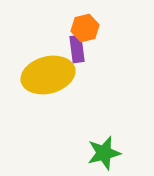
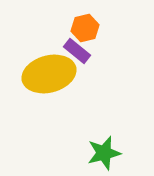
purple rectangle: moved 2 px down; rotated 44 degrees counterclockwise
yellow ellipse: moved 1 px right, 1 px up
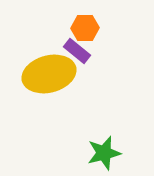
orange hexagon: rotated 12 degrees clockwise
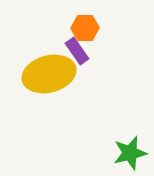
purple rectangle: rotated 16 degrees clockwise
green star: moved 26 px right
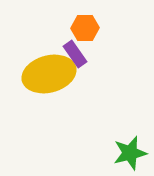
purple rectangle: moved 2 px left, 3 px down
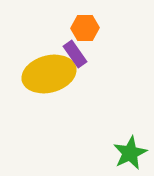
green star: rotated 12 degrees counterclockwise
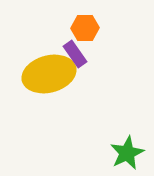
green star: moved 3 px left
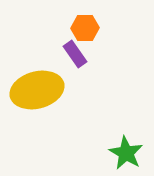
yellow ellipse: moved 12 px left, 16 px down
green star: moved 1 px left; rotated 16 degrees counterclockwise
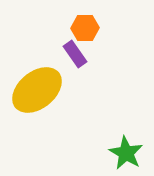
yellow ellipse: rotated 24 degrees counterclockwise
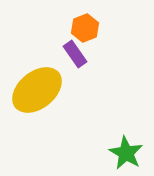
orange hexagon: rotated 20 degrees counterclockwise
